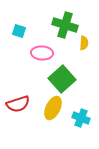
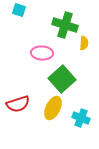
cyan square: moved 21 px up
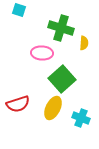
green cross: moved 4 px left, 3 px down
